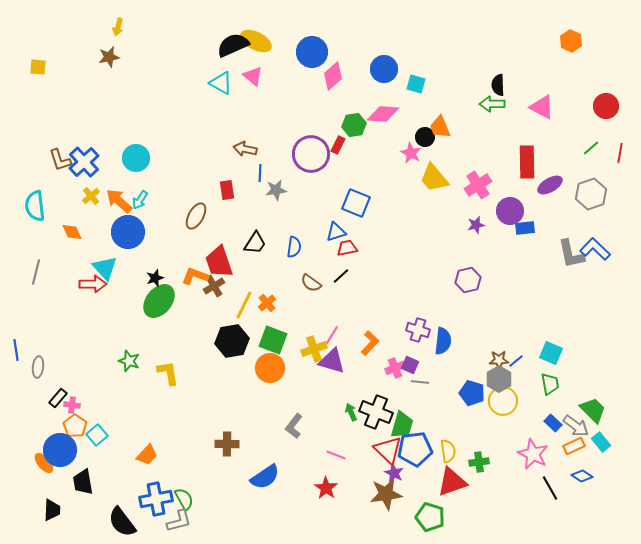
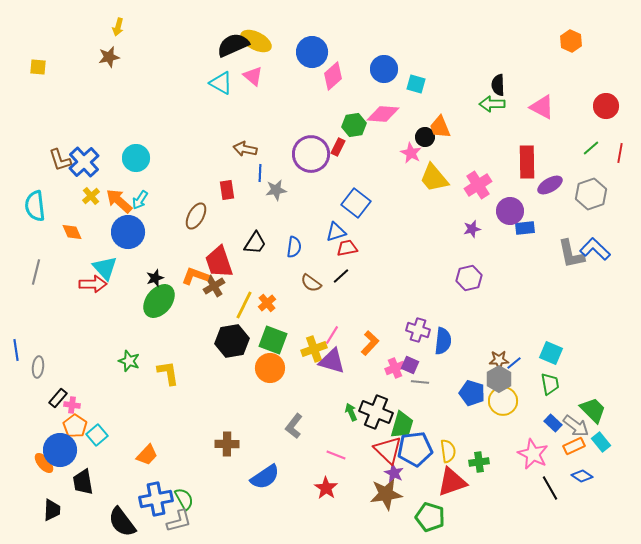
red rectangle at (338, 145): moved 2 px down
blue square at (356, 203): rotated 16 degrees clockwise
purple star at (476, 225): moved 4 px left, 4 px down
purple hexagon at (468, 280): moved 1 px right, 2 px up
blue line at (516, 361): moved 2 px left, 2 px down
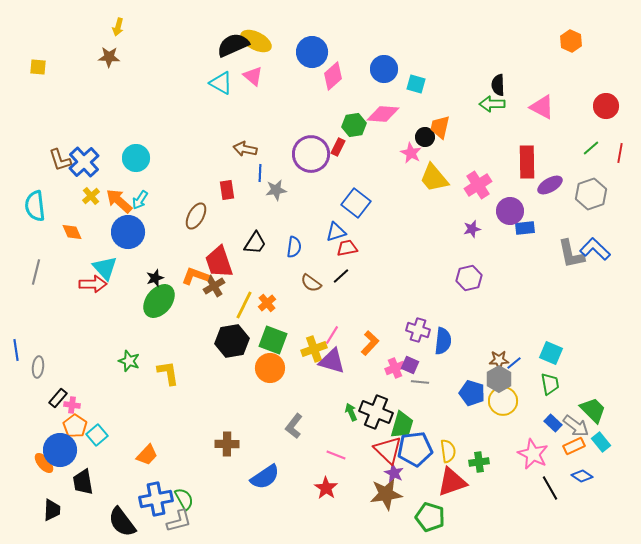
brown star at (109, 57): rotated 15 degrees clockwise
orange trapezoid at (440, 127): rotated 35 degrees clockwise
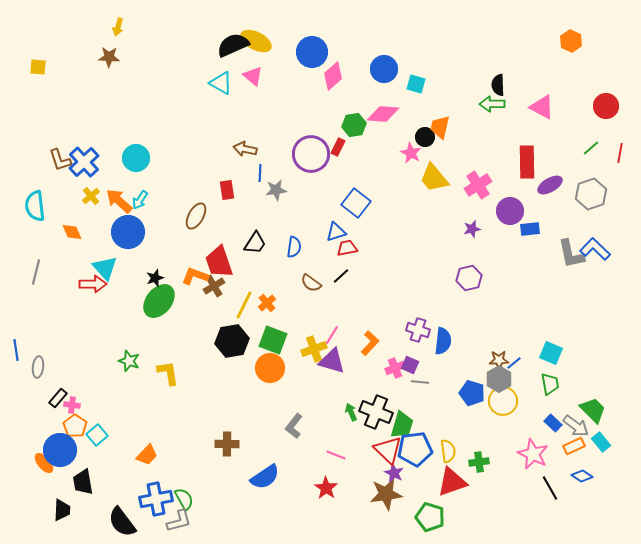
blue rectangle at (525, 228): moved 5 px right, 1 px down
black trapezoid at (52, 510): moved 10 px right
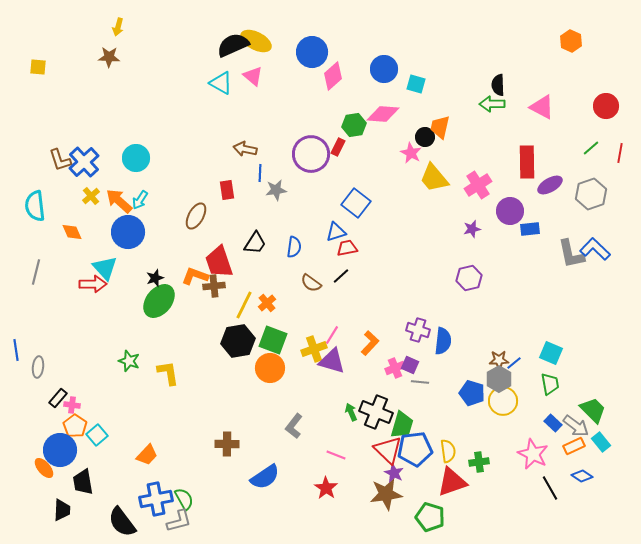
brown cross at (214, 286): rotated 25 degrees clockwise
black hexagon at (232, 341): moved 6 px right
orange ellipse at (44, 463): moved 5 px down
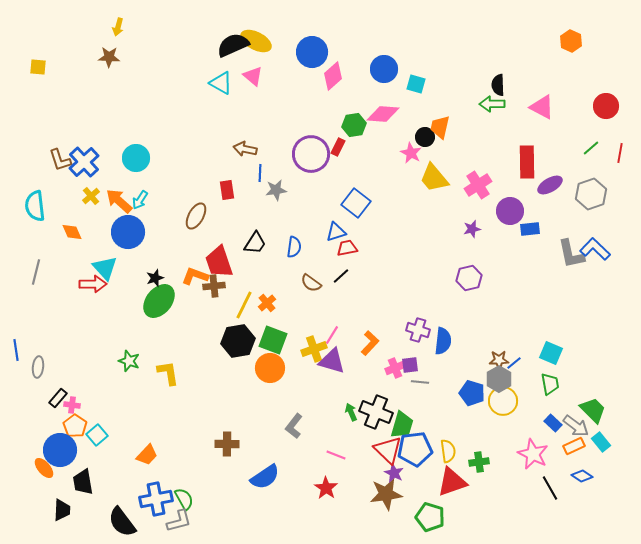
purple square at (410, 365): rotated 30 degrees counterclockwise
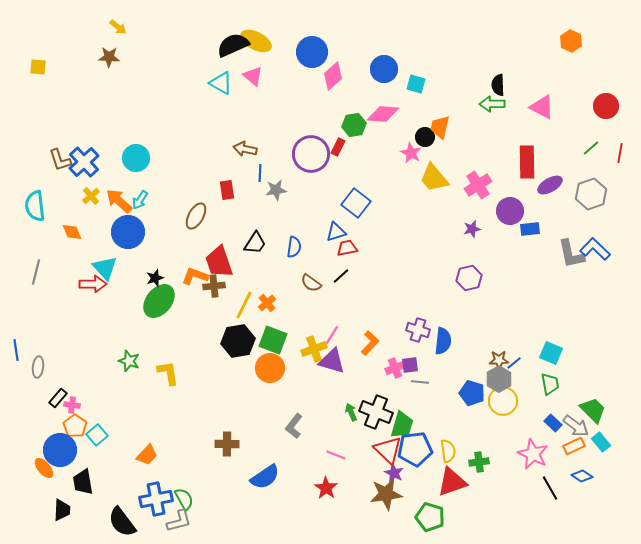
yellow arrow at (118, 27): rotated 66 degrees counterclockwise
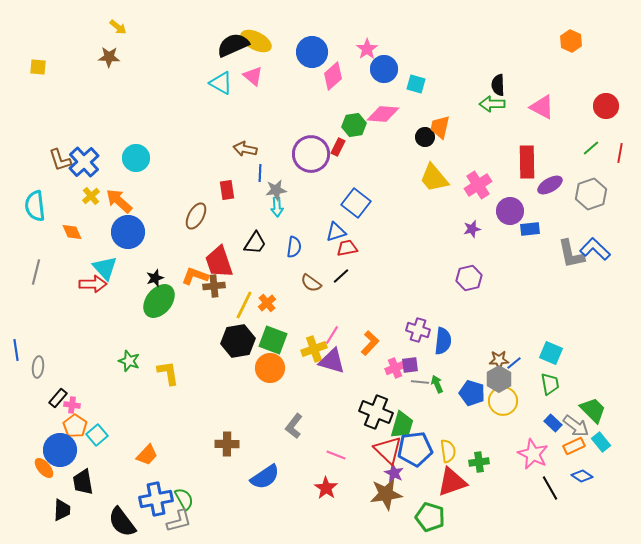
pink star at (411, 153): moved 44 px left, 104 px up; rotated 10 degrees clockwise
cyan arrow at (140, 200): moved 137 px right, 7 px down; rotated 36 degrees counterclockwise
green arrow at (351, 412): moved 86 px right, 28 px up
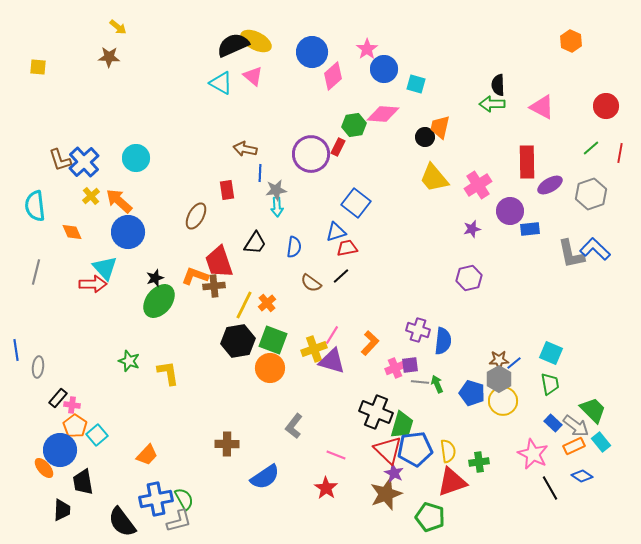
brown star at (386, 494): rotated 12 degrees counterclockwise
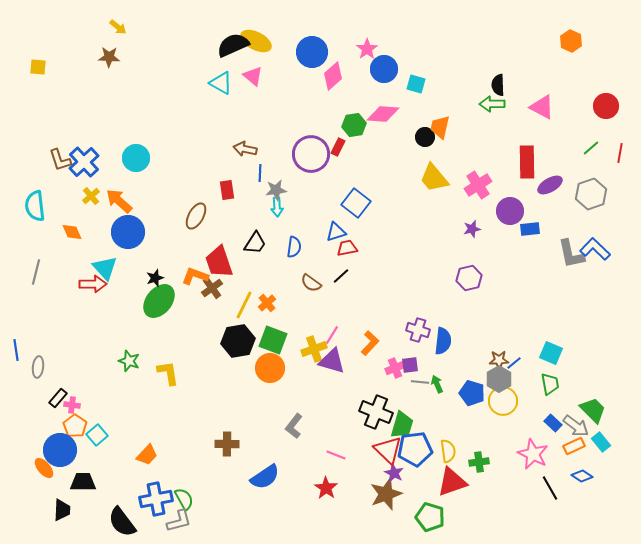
brown cross at (214, 286): moved 2 px left, 2 px down; rotated 30 degrees counterclockwise
black trapezoid at (83, 482): rotated 100 degrees clockwise
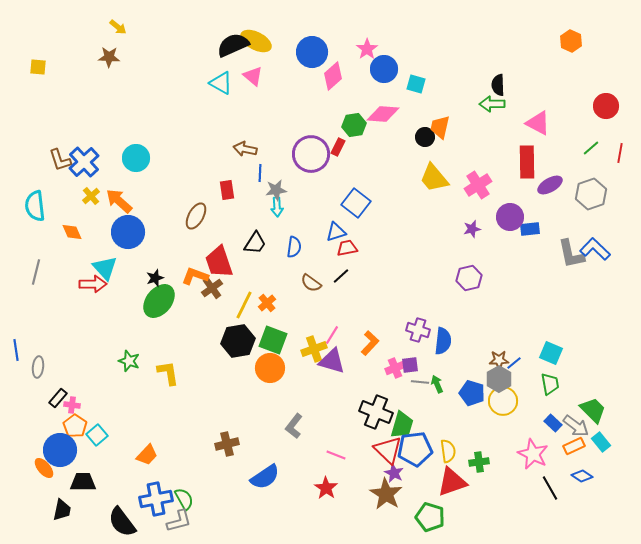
pink triangle at (542, 107): moved 4 px left, 16 px down
purple circle at (510, 211): moved 6 px down
brown cross at (227, 444): rotated 15 degrees counterclockwise
brown star at (386, 494): rotated 20 degrees counterclockwise
black trapezoid at (62, 510): rotated 10 degrees clockwise
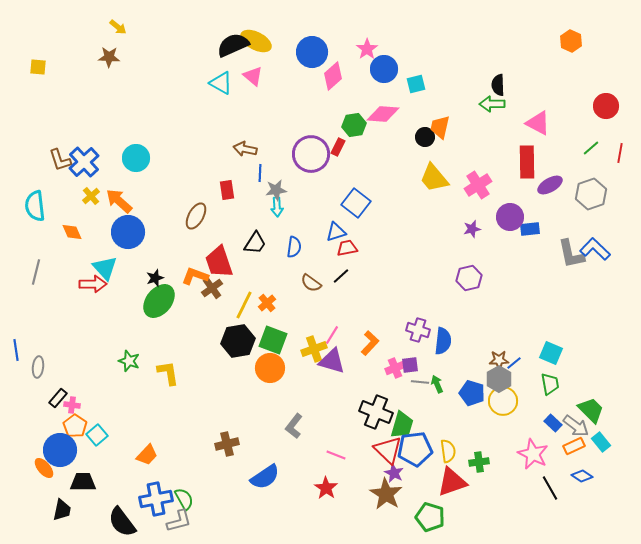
cyan square at (416, 84): rotated 30 degrees counterclockwise
green trapezoid at (593, 410): moved 2 px left
